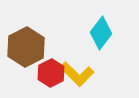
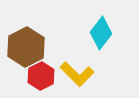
red hexagon: moved 10 px left, 3 px down
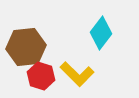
brown hexagon: rotated 21 degrees clockwise
red hexagon: rotated 16 degrees counterclockwise
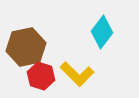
cyan diamond: moved 1 px right, 1 px up
brown hexagon: rotated 6 degrees counterclockwise
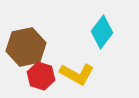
yellow L-shape: rotated 16 degrees counterclockwise
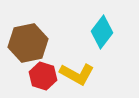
brown hexagon: moved 2 px right, 4 px up
red hexagon: moved 2 px right
